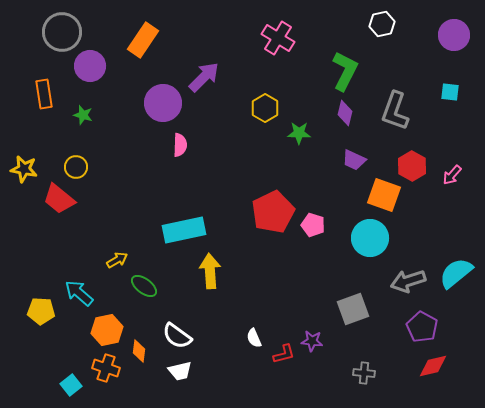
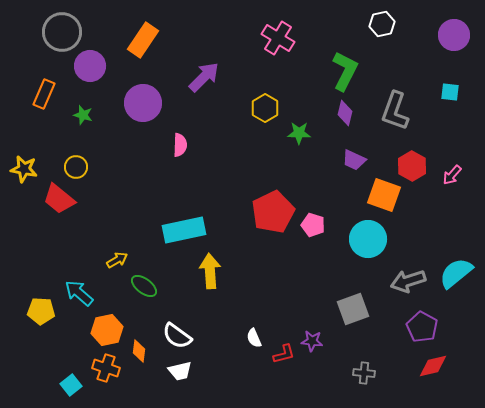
orange rectangle at (44, 94): rotated 32 degrees clockwise
purple circle at (163, 103): moved 20 px left
cyan circle at (370, 238): moved 2 px left, 1 px down
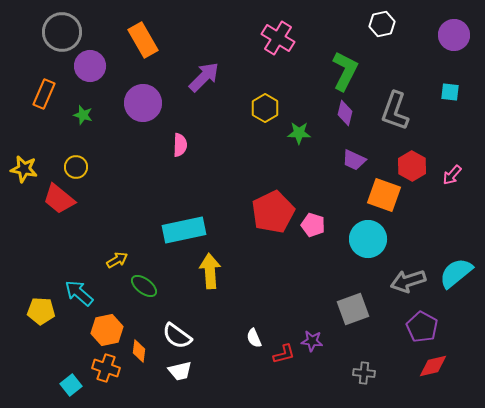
orange rectangle at (143, 40): rotated 64 degrees counterclockwise
